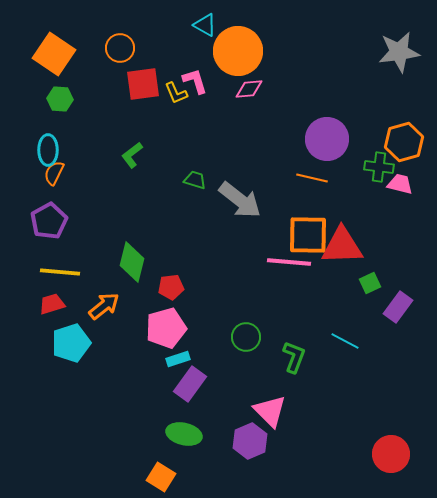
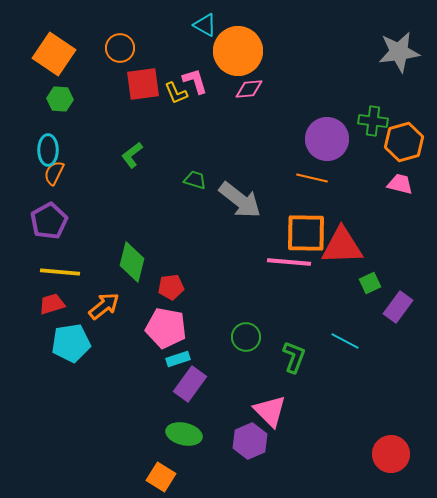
green cross at (379, 167): moved 6 px left, 46 px up
orange square at (308, 235): moved 2 px left, 2 px up
pink pentagon at (166, 328): rotated 27 degrees clockwise
cyan pentagon at (71, 343): rotated 9 degrees clockwise
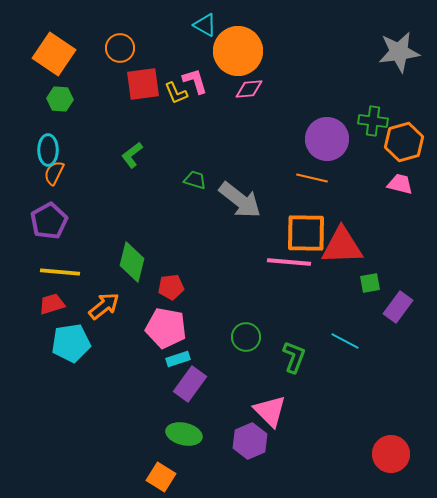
green square at (370, 283): rotated 15 degrees clockwise
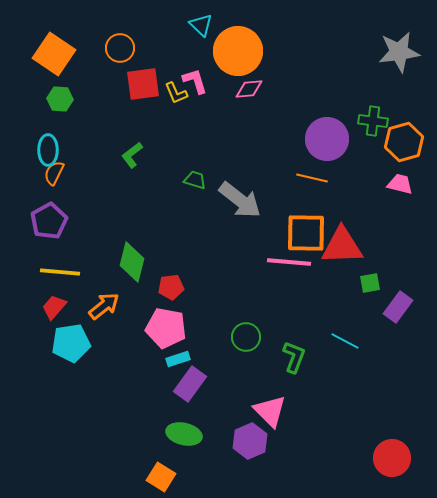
cyan triangle at (205, 25): moved 4 px left; rotated 15 degrees clockwise
red trapezoid at (52, 304): moved 2 px right, 3 px down; rotated 32 degrees counterclockwise
red circle at (391, 454): moved 1 px right, 4 px down
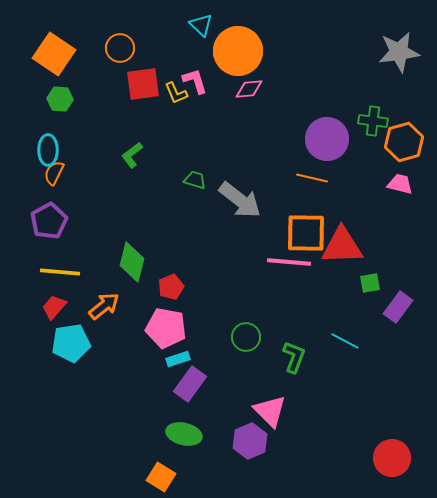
red pentagon at (171, 287): rotated 15 degrees counterclockwise
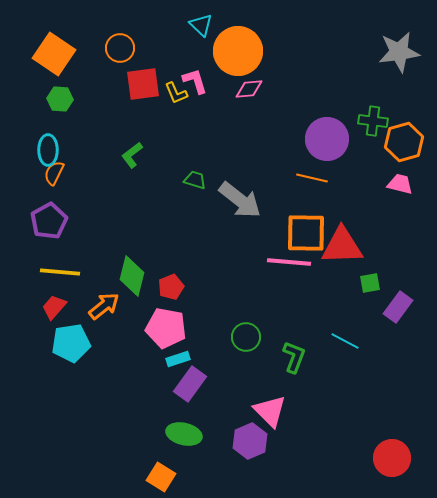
green diamond at (132, 262): moved 14 px down
